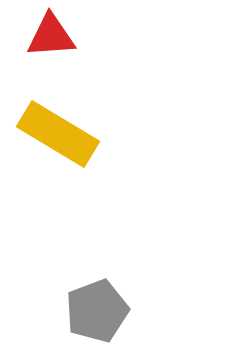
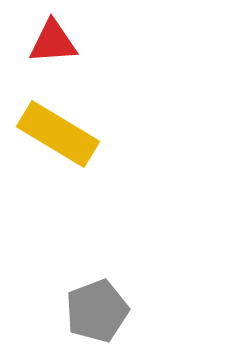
red triangle: moved 2 px right, 6 px down
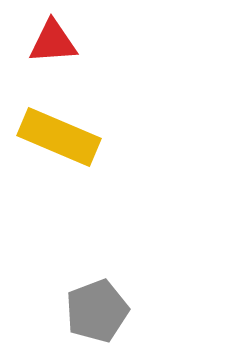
yellow rectangle: moved 1 px right, 3 px down; rotated 8 degrees counterclockwise
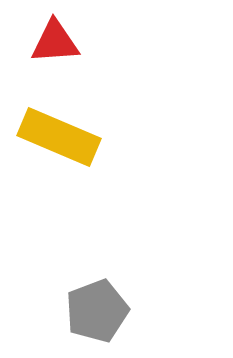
red triangle: moved 2 px right
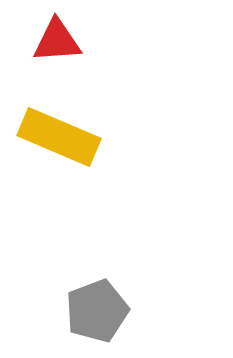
red triangle: moved 2 px right, 1 px up
